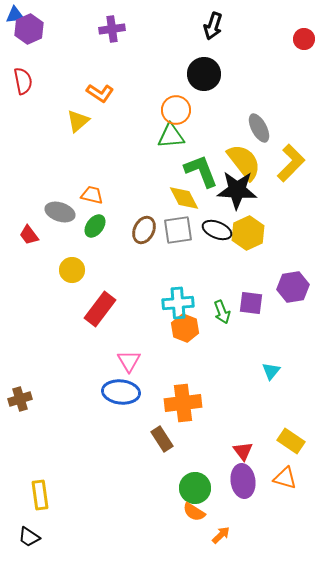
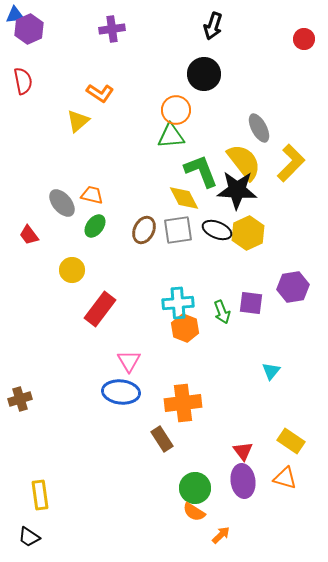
gray ellipse at (60, 212): moved 2 px right, 9 px up; rotated 32 degrees clockwise
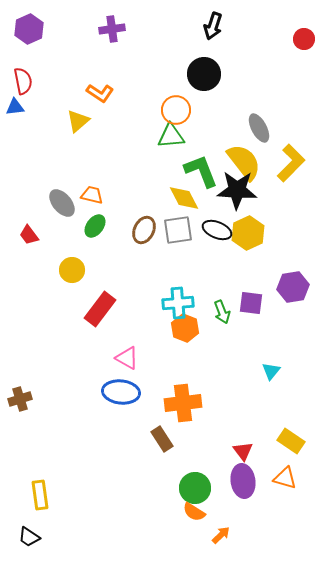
blue triangle at (15, 15): moved 92 px down
pink triangle at (129, 361): moved 2 px left, 3 px up; rotated 30 degrees counterclockwise
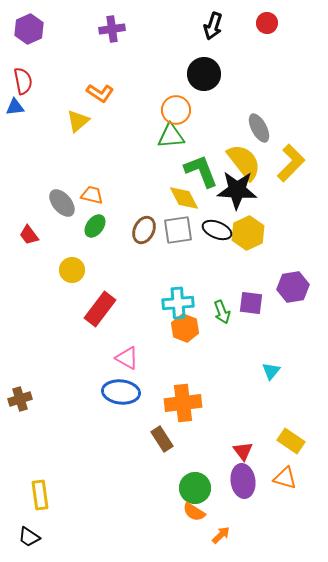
red circle at (304, 39): moved 37 px left, 16 px up
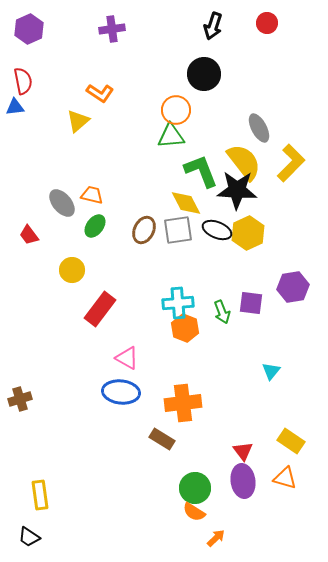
yellow diamond at (184, 198): moved 2 px right, 5 px down
brown rectangle at (162, 439): rotated 25 degrees counterclockwise
orange arrow at (221, 535): moved 5 px left, 3 px down
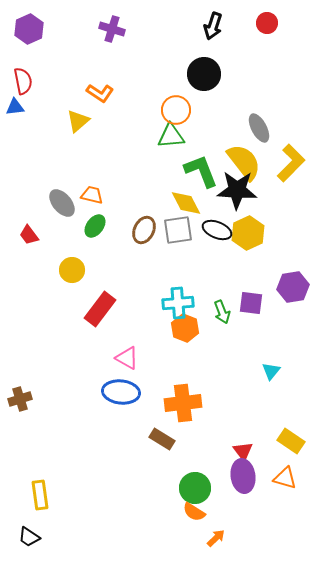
purple cross at (112, 29): rotated 25 degrees clockwise
purple ellipse at (243, 481): moved 5 px up
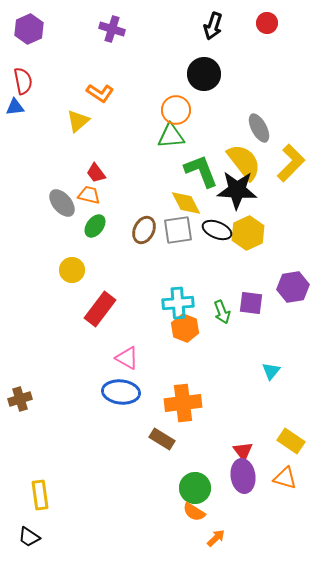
orange trapezoid at (92, 195): moved 3 px left
red trapezoid at (29, 235): moved 67 px right, 62 px up
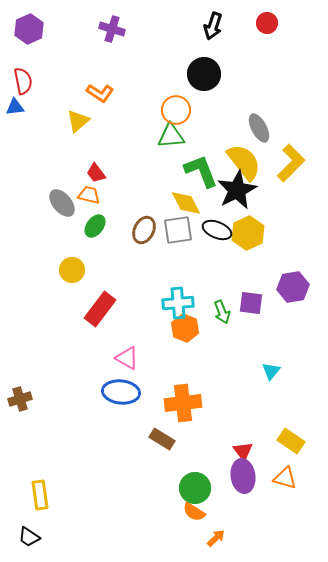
black star at (237, 190): rotated 30 degrees counterclockwise
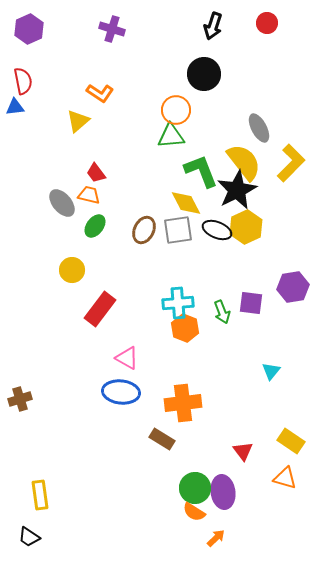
yellow hexagon at (248, 233): moved 2 px left, 6 px up
purple ellipse at (243, 476): moved 20 px left, 16 px down
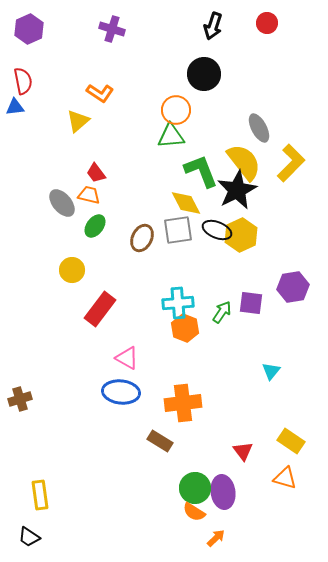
yellow hexagon at (246, 227): moved 5 px left, 8 px down
brown ellipse at (144, 230): moved 2 px left, 8 px down
green arrow at (222, 312): rotated 125 degrees counterclockwise
brown rectangle at (162, 439): moved 2 px left, 2 px down
